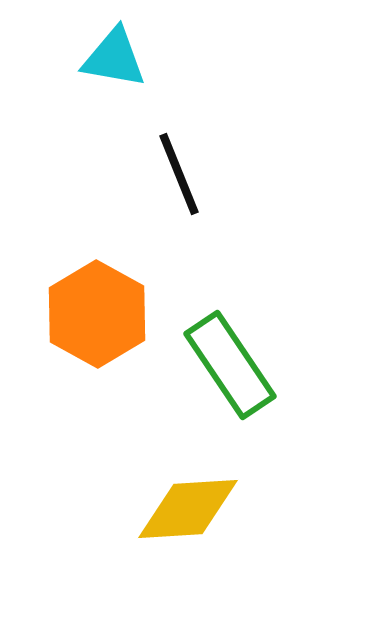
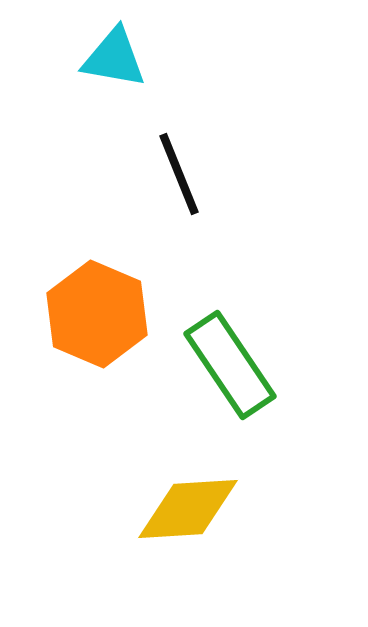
orange hexagon: rotated 6 degrees counterclockwise
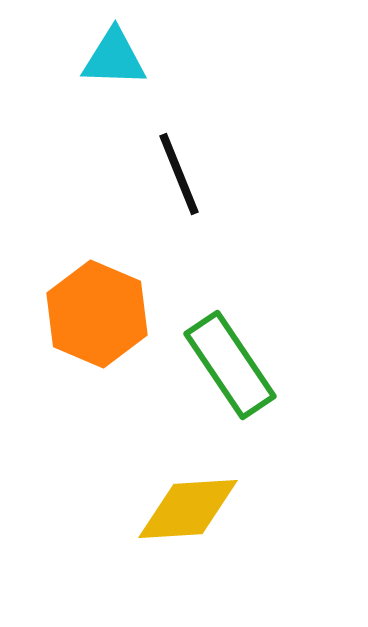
cyan triangle: rotated 8 degrees counterclockwise
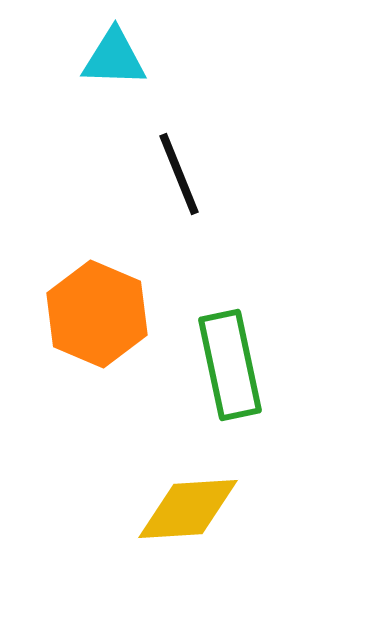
green rectangle: rotated 22 degrees clockwise
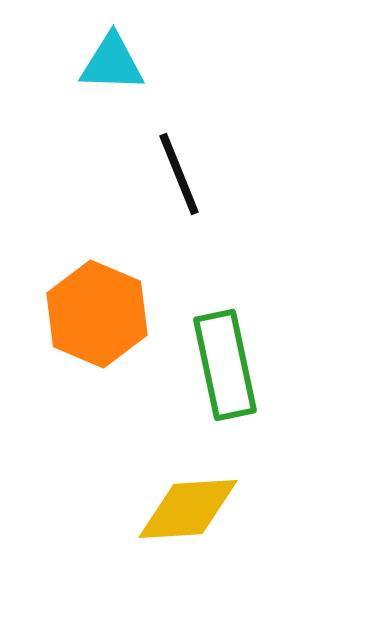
cyan triangle: moved 2 px left, 5 px down
green rectangle: moved 5 px left
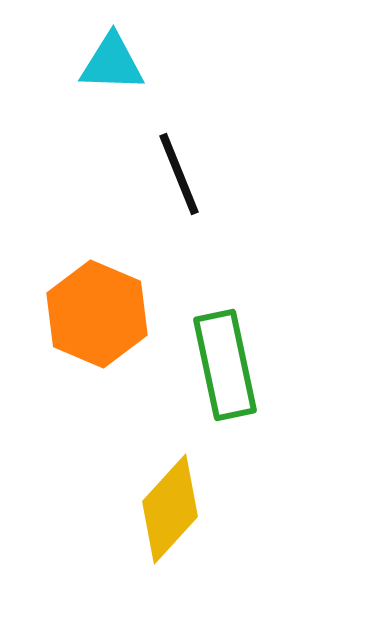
yellow diamond: moved 18 px left; rotated 44 degrees counterclockwise
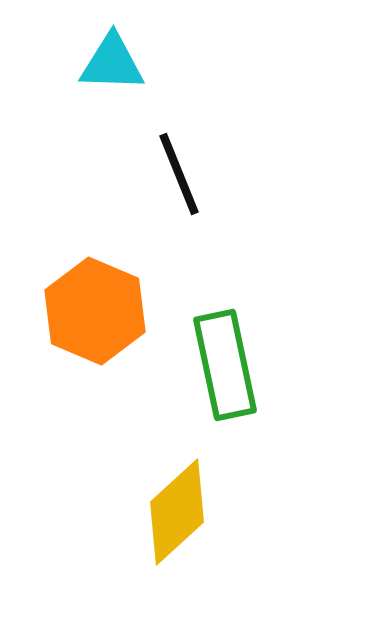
orange hexagon: moved 2 px left, 3 px up
yellow diamond: moved 7 px right, 3 px down; rotated 5 degrees clockwise
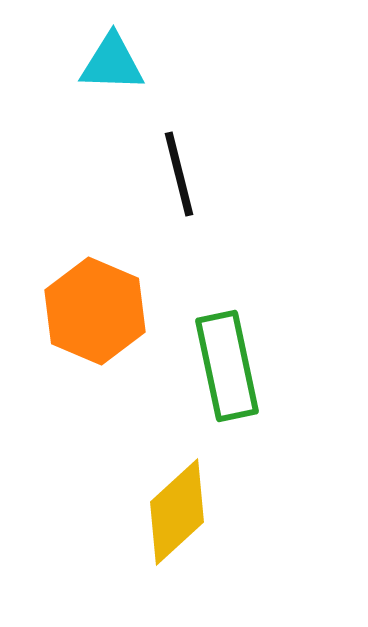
black line: rotated 8 degrees clockwise
green rectangle: moved 2 px right, 1 px down
